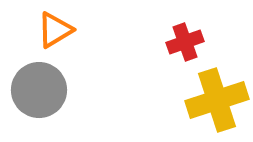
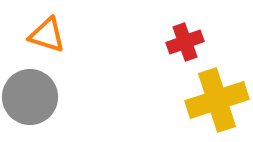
orange triangle: moved 8 px left, 5 px down; rotated 48 degrees clockwise
gray circle: moved 9 px left, 7 px down
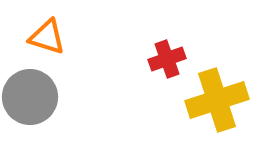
orange triangle: moved 2 px down
red cross: moved 18 px left, 17 px down
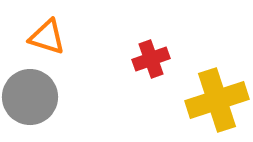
red cross: moved 16 px left
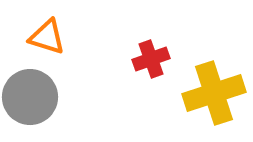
yellow cross: moved 3 px left, 7 px up
